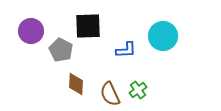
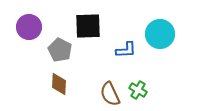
purple circle: moved 2 px left, 4 px up
cyan circle: moved 3 px left, 2 px up
gray pentagon: moved 1 px left
brown diamond: moved 17 px left
green cross: rotated 24 degrees counterclockwise
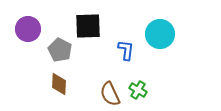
purple circle: moved 1 px left, 2 px down
blue L-shape: rotated 80 degrees counterclockwise
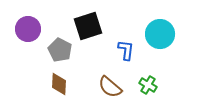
black square: rotated 16 degrees counterclockwise
green cross: moved 10 px right, 5 px up
brown semicircle: moved 7 px up; rotated 25 degrees counterclockwise
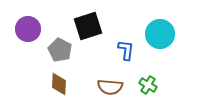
brown semicircle: rotated 35 degrees counterclockwise
